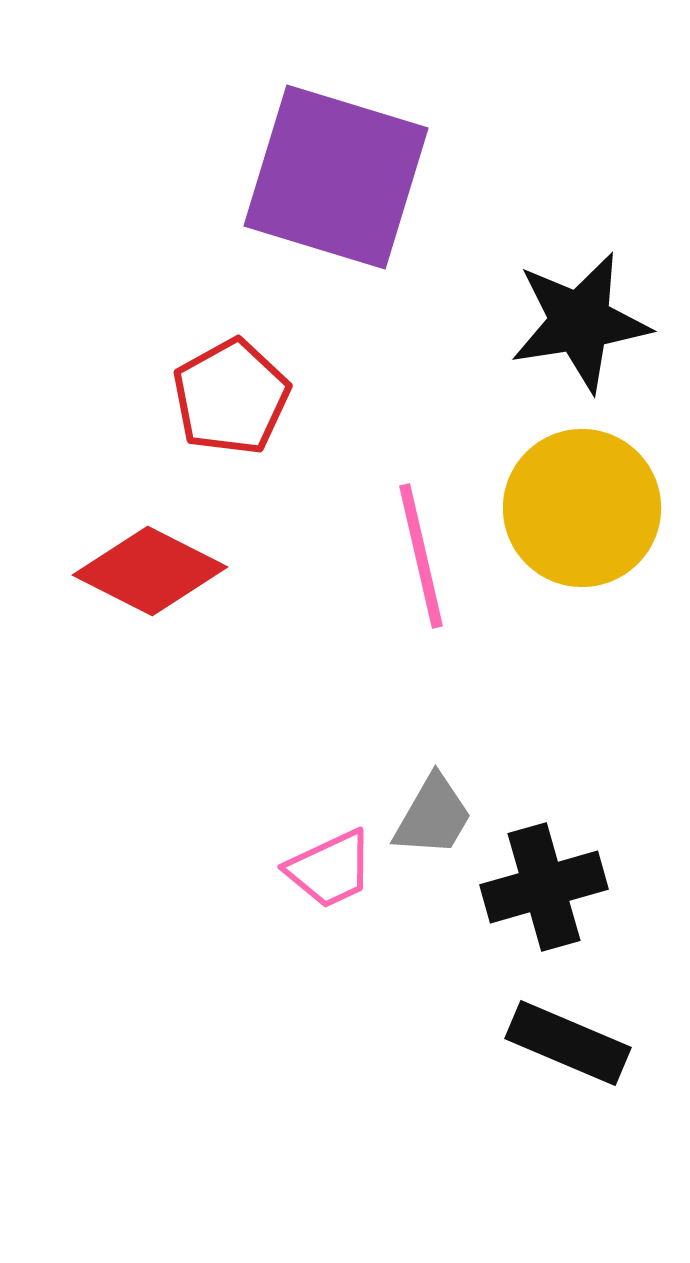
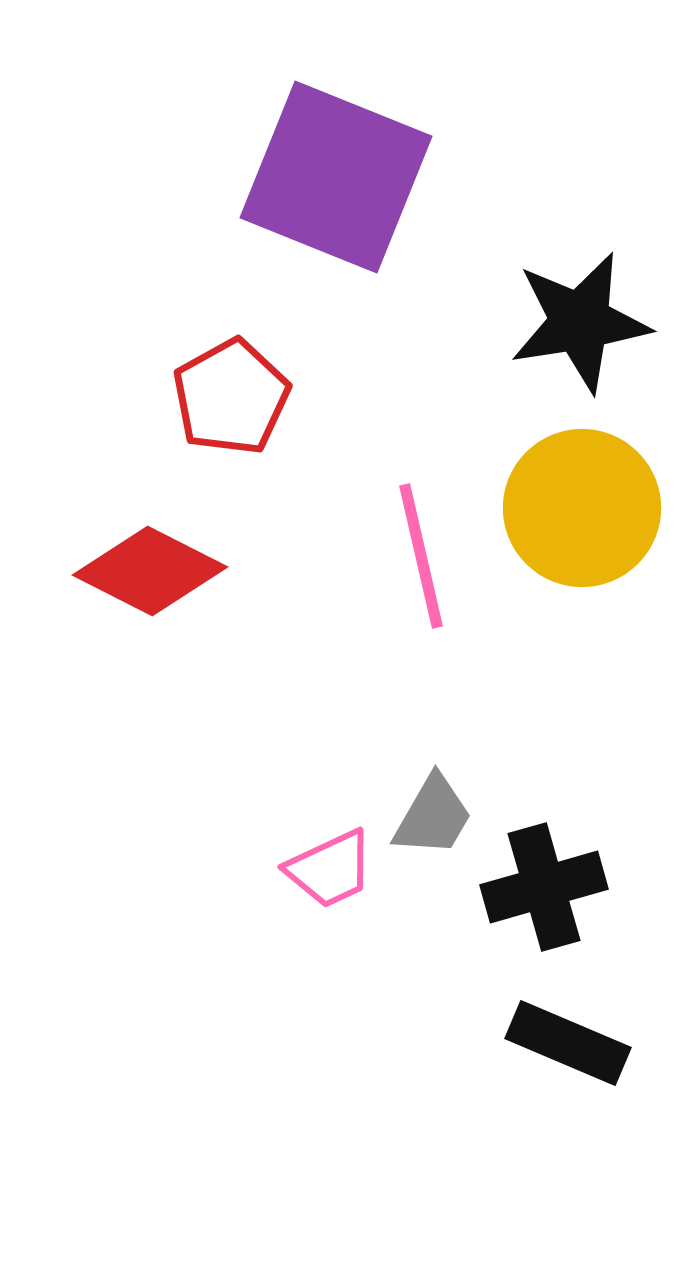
purple square: rotated 5 degrees clockwise
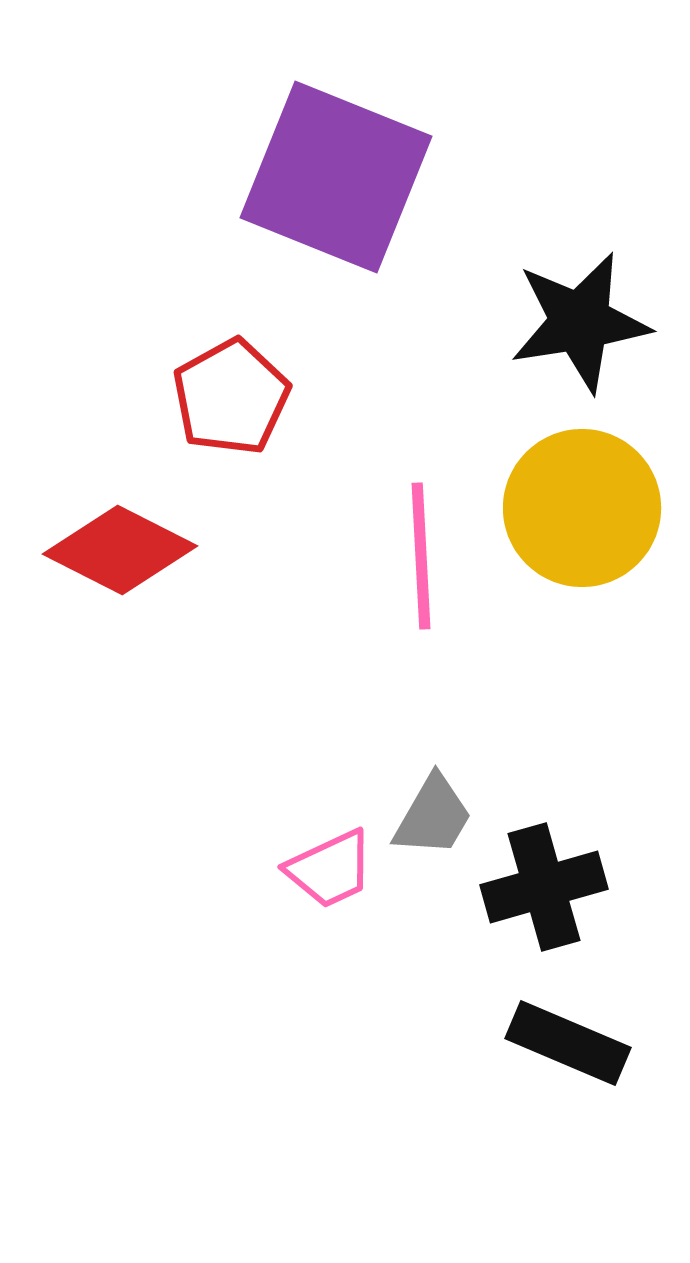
pink line: rotated 10 degrees clockwise
red diamond: moved 30 px left, 21 px up
